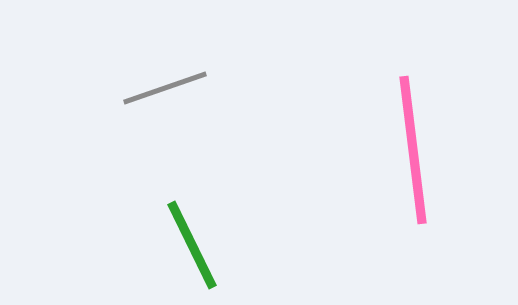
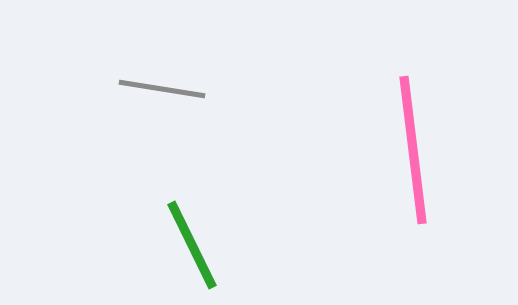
gray line: moved 3 px left, 1 px down; rotated 28 degrees clockwise
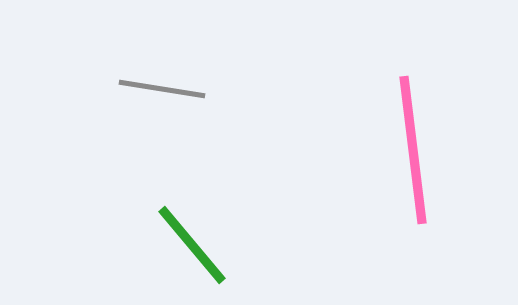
green line: rotated 14 degrees counterclockwise
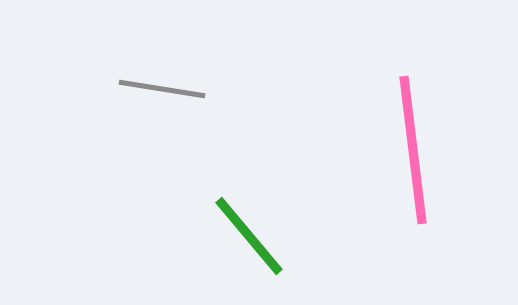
green line: moved 57 px right, 9 px up
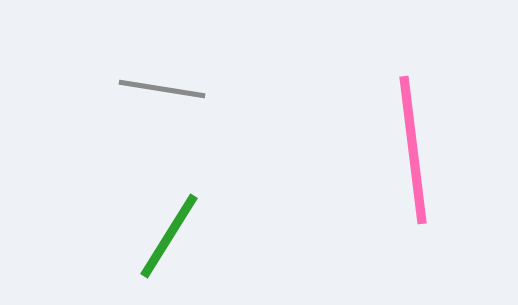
green line: moved 80 px left; rotated 72 degrees clockwise
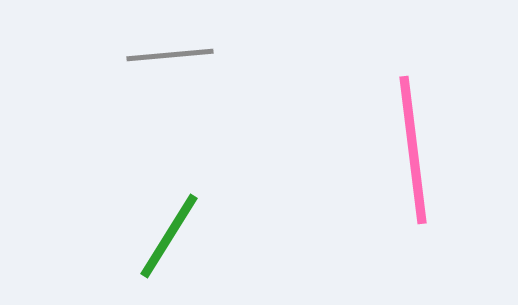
gray line: moved 8 px right, 34 px up; rotated 14 degrees counterclockwise
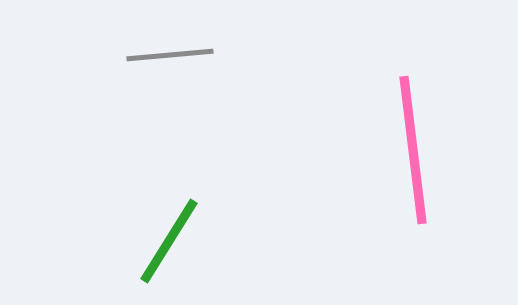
green line: moved 5 px down
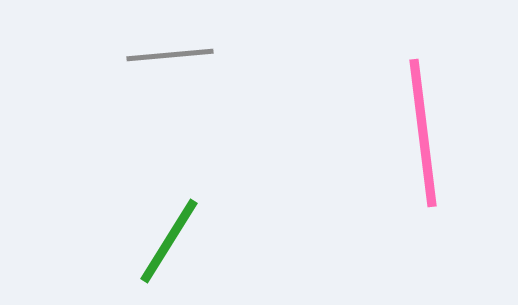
pink line: moved 10 px right, 17 px up
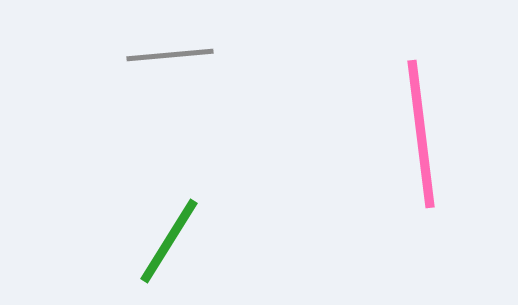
pink line: moved 2 px left, 1 px down
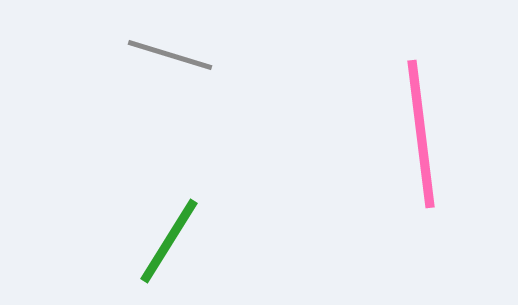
gray line: rotated 22 degrees clockwise
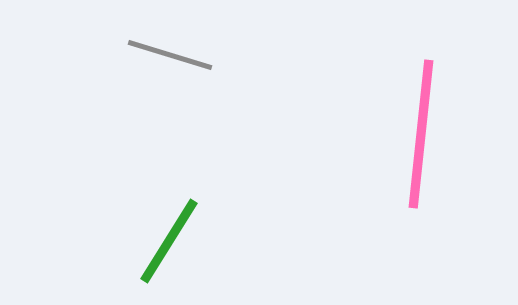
pink line: rotated 13 degrees clockwise
